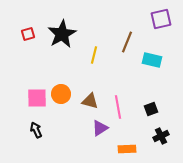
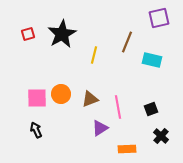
purple square: moved 2 px left, 1 px up
brown triangle: moved 2 px up; rotated 36 degrees counterclockwise
black cross: rotated 21 degrees counterclockwise
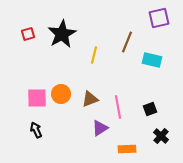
black square: moved 1 px left
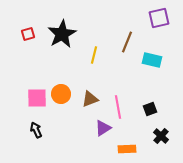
purple triangle: moved 3 px right
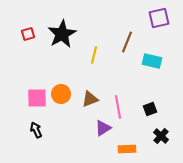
cyan rectangle: moved 1 px down
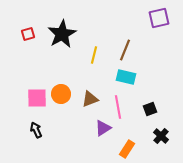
brown line: moved 2 px left, 8 px down
cyan rectangle: moved 26 px left, 16 px down
orange rectangle: rotated 54 degrees counterclockwise
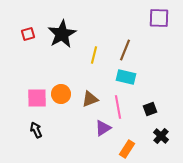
purple square: rotated 15 degrees clockwise
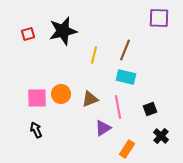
black star: moved 1 px right, 3 px up; rotated 16 degrees clockwise
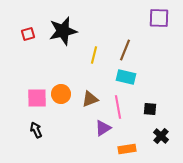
black square: rotated 24 degrees clockwise
orange rectangle: rotated 48 degrees clockwise
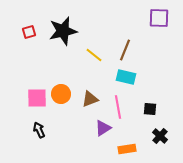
red square: moved 1 px right, 2 px up
yellow line: rotated 66 degrees counterclockwise
black arrow: moved 3 px right
black cross: moved 1 px left
